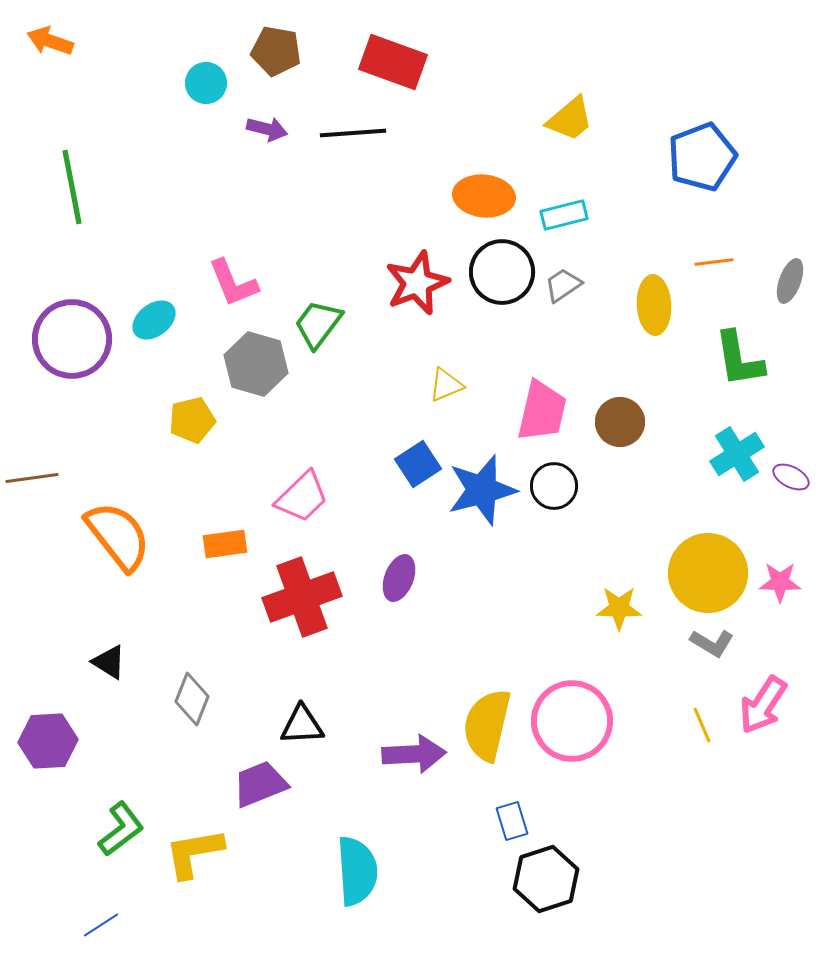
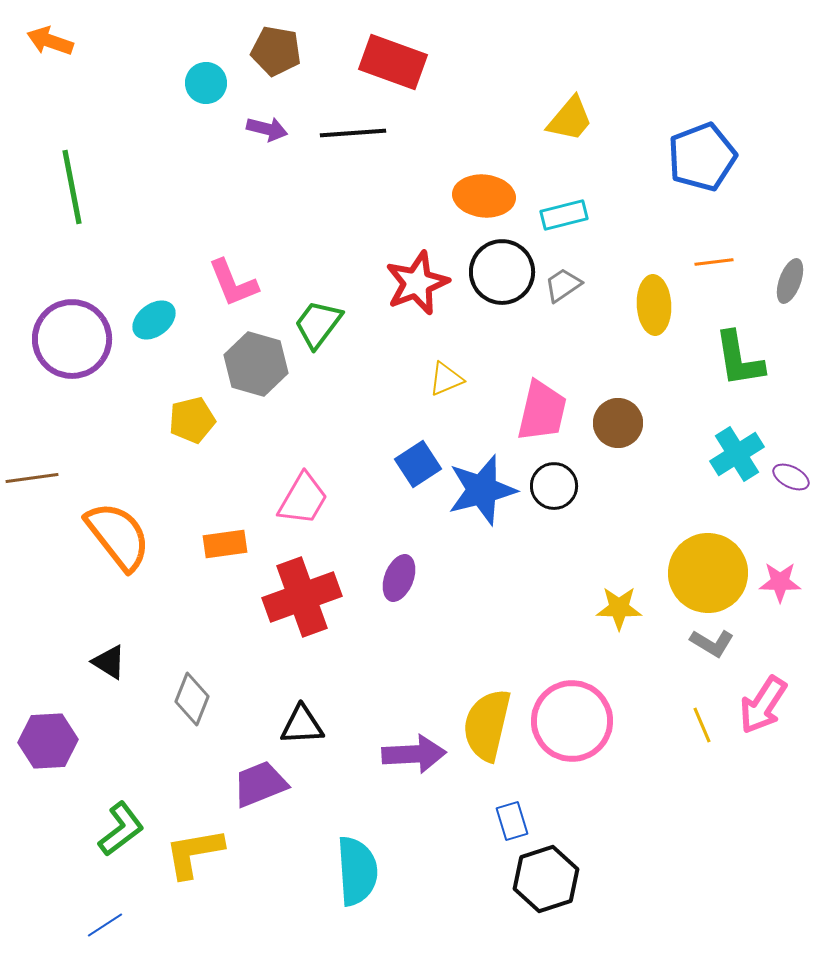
yellow trapezoid at (570, 119): rotated 10 degrees counterclockwise
yellow triangle at (446, 385): moved 6 px up
brown circle at (620, 422): moved 2 px left, 1 px down
pink trapezoid at (302, 497): moved 1 px right, 2 px down; rotated 16 degrees counterclockwise
blue line at (101, 925): moved 4 px right
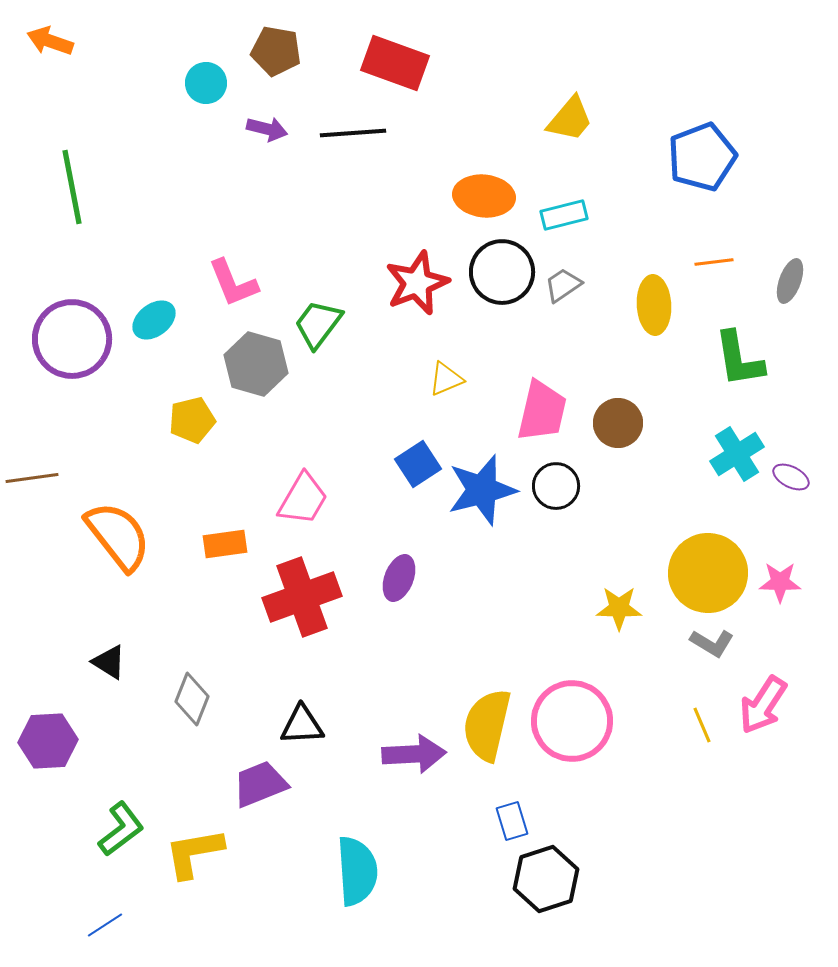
red rectangle at (393, 62): moved 2 px right, 1 px down
black circle at (554, 486): moved 2 px right
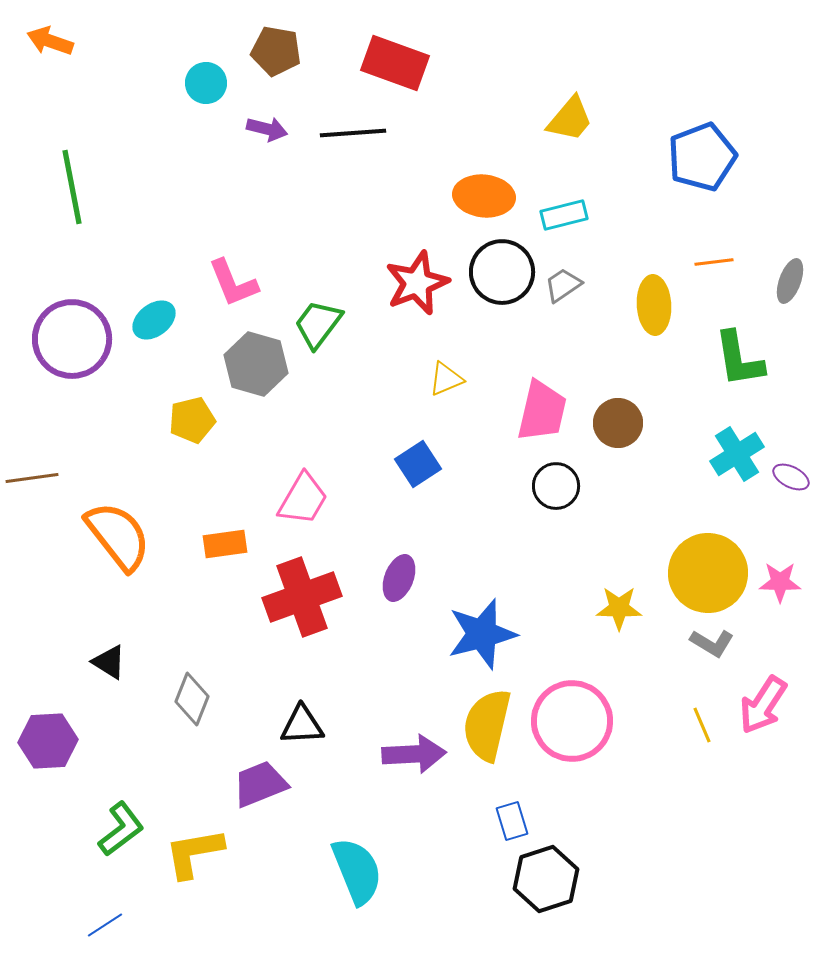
blue star at (482, 490): moved 144 px down
cyan semicircle at (357, 871): rotated 18 degrees counterclockwise
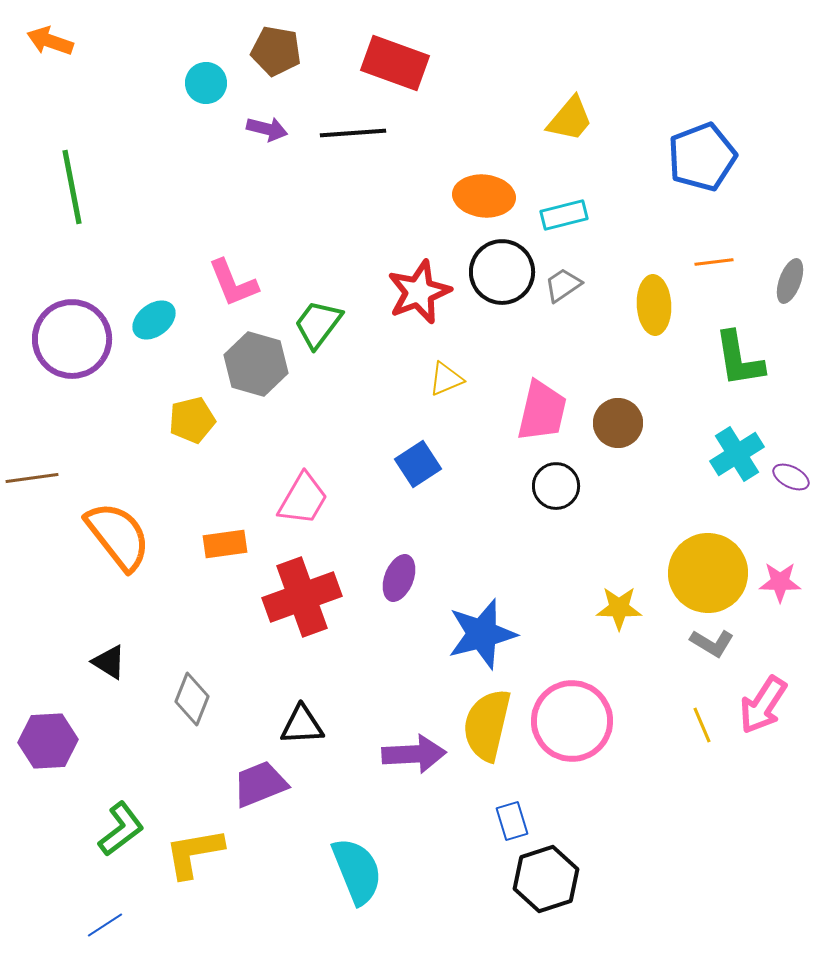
red star at (417, 283): moved 2 px right, 9 px down
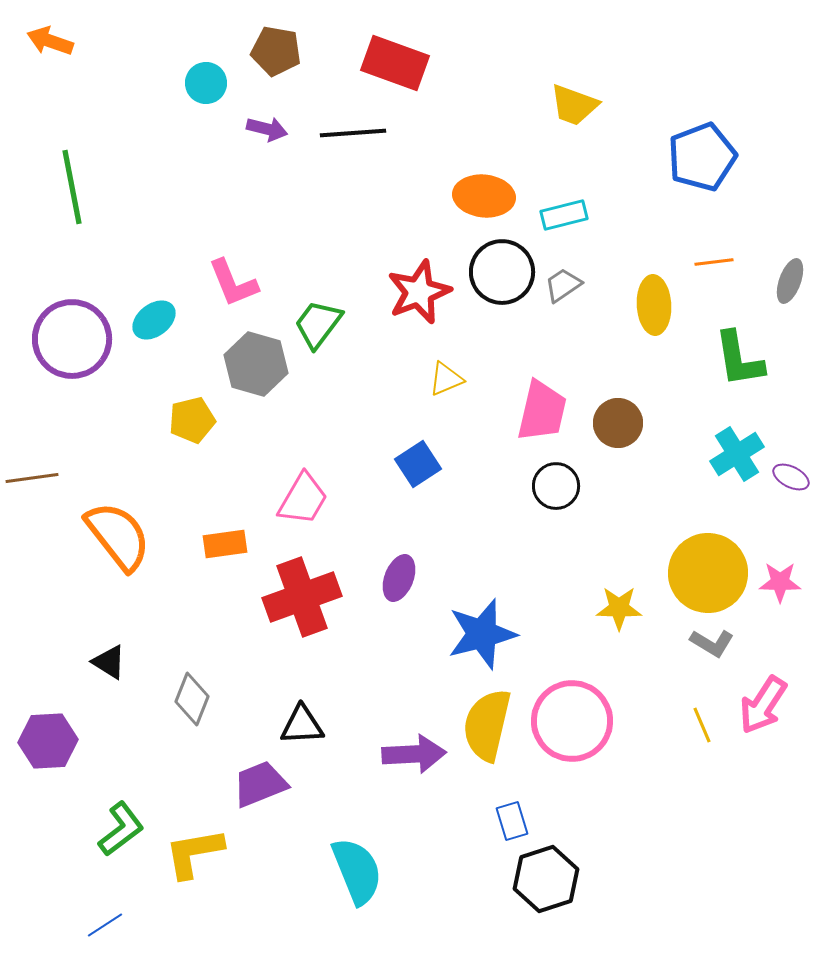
yellow trapezoid at (570, 119): moved 4 px right, 14 px up; rotated 70 degrees clockwise
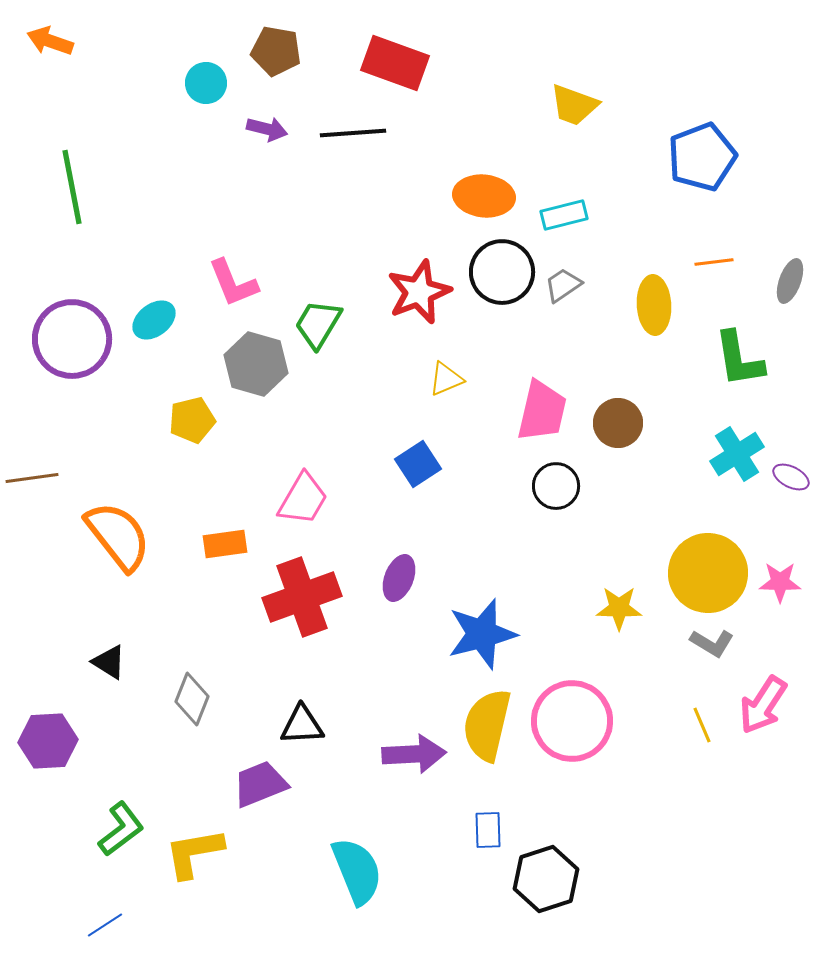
green trapezoid at (318, 324): rotated 6 degrees counterclockwise
blue rectangle at (512, 821): moved 24 px left, 9 px down; rotated 15 degrees clockwise
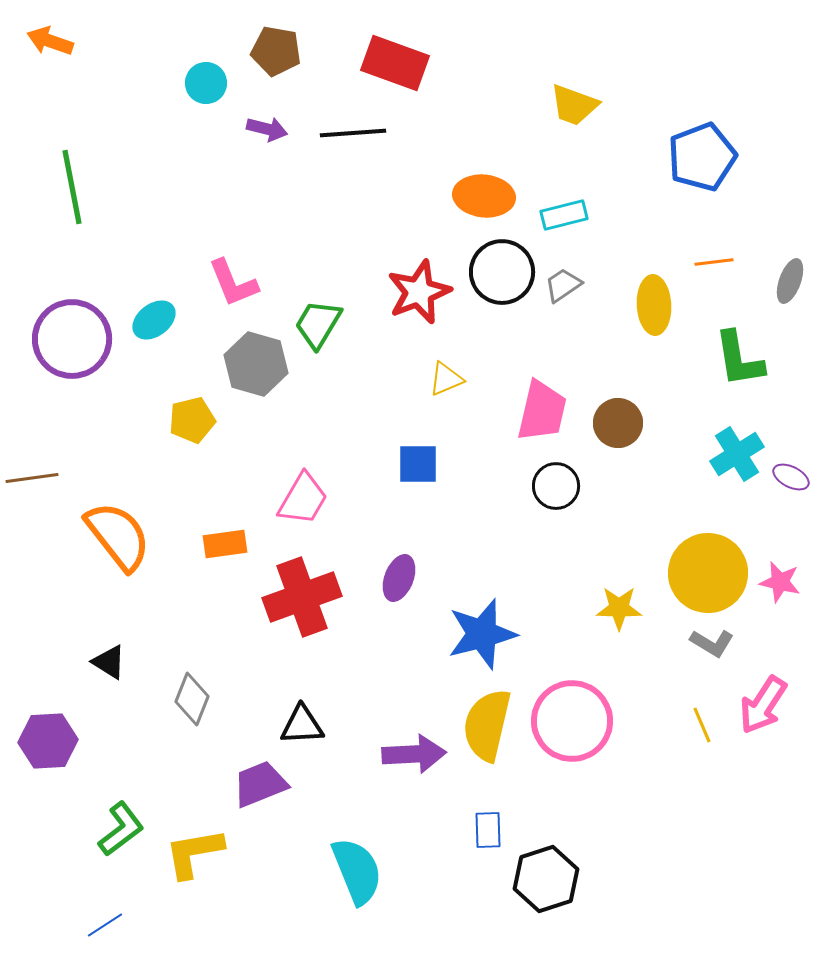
blue square at (418, 464): rotated 33 degrees clockwise
pink star at (780, 582): rotated 12 degrees clockwise
